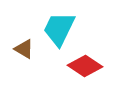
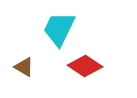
brown triangle: moved 18 px down
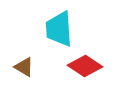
cyan trapezoid: rotated 30 degrees counterclockwise
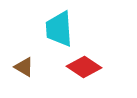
red diamond: moved 1 px left, 1 px down
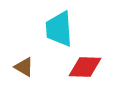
red diamond: moved 1 px right; rotated 32 degrees counterclockwise
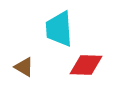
red diamond: moved 1 px right, 2 px up
